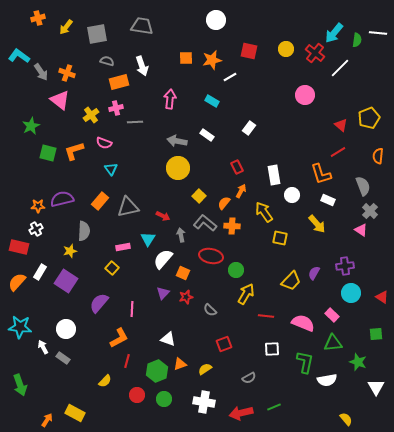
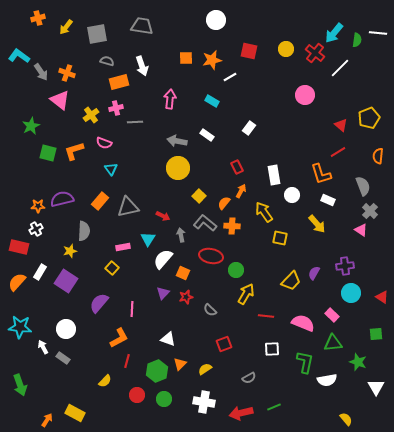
orange triangle at (180, 364): rotated 24 degrees counterclockwise
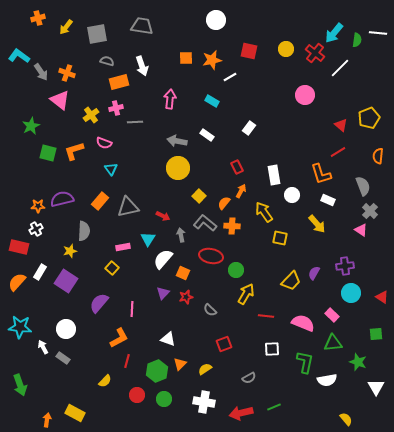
orange arrow at (47, 420): rotated 24 degrees counterclockwise
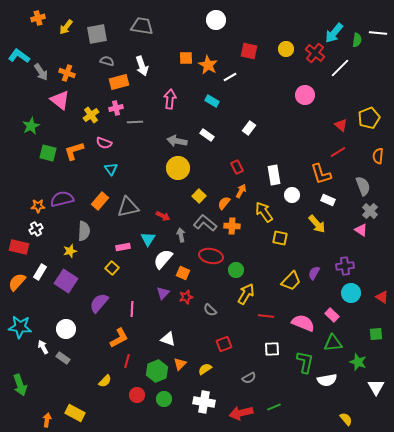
orange star at (212, 60): moved 4 px left, 5 px down; rotated 30 degrees counterclockwise
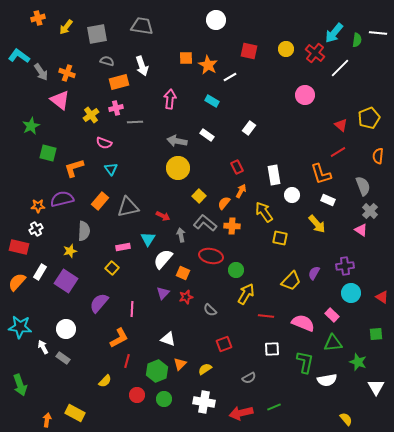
orange L-shape at (74, 151): moved 17 px down
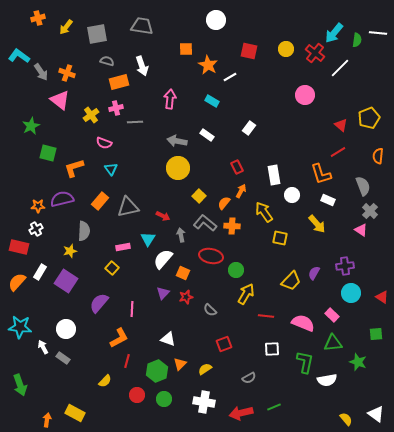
orange square at (186, 58): moved 9 px up
white triangle at (376, 387): moved 27 px down; rotated 24 degrees counterclockwise
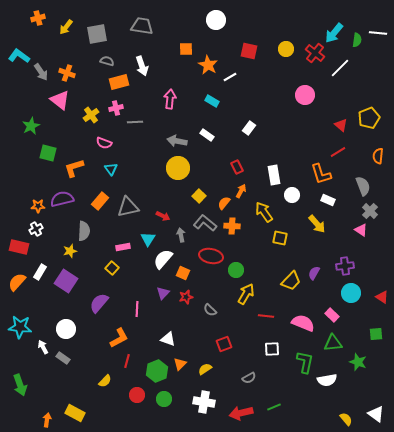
pink line at (132, 309): moved 5 px right
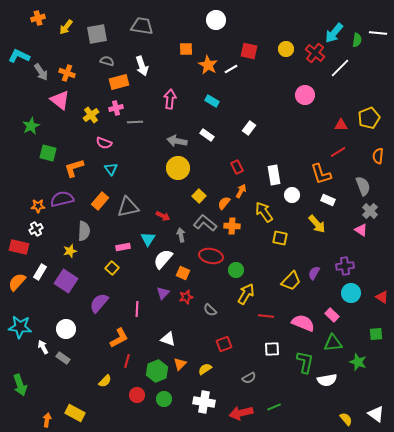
cyan L-shape at (19, 56): rotated 10 degrees counterclockwise
white line at (230, 77): moved 1 px right, 8 px up
red triangle at (341, 125): rotated 40 degrees counterclockwise
